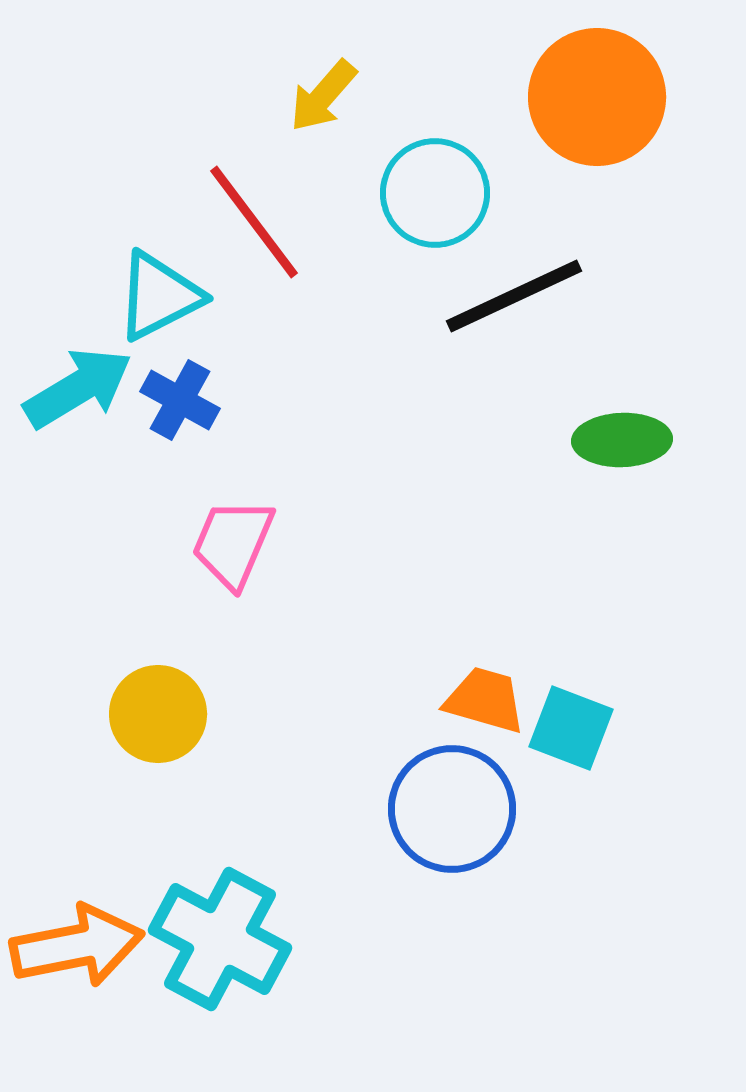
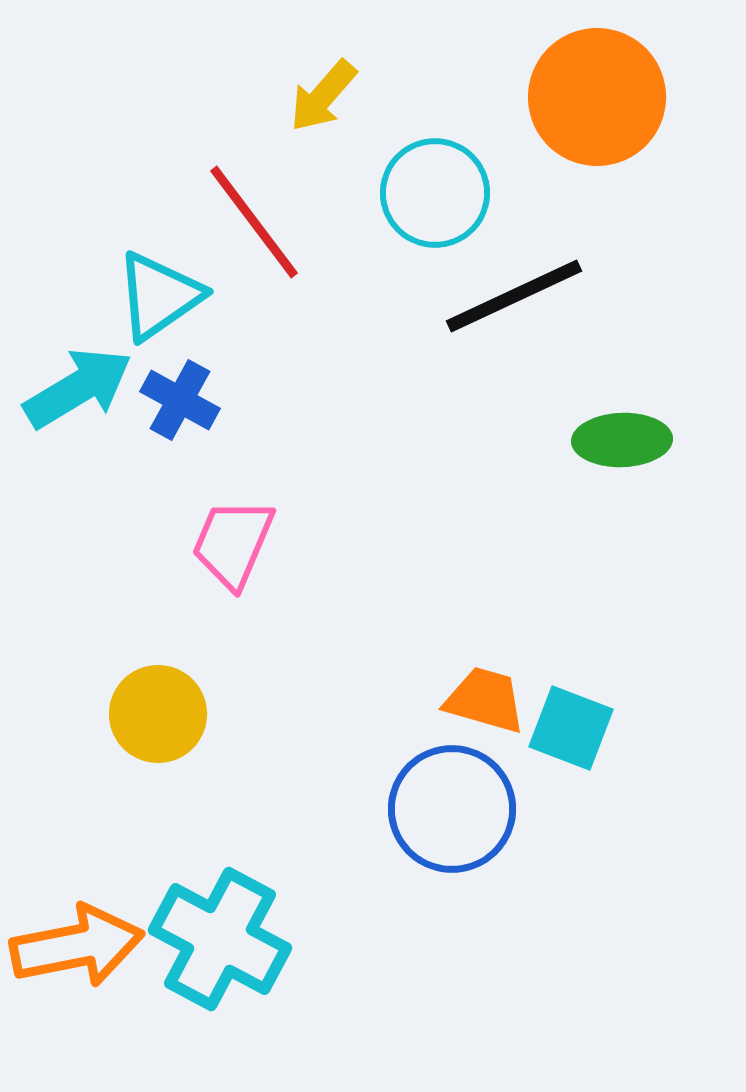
cyan triangle: rotated 8 degrees counterclockwise
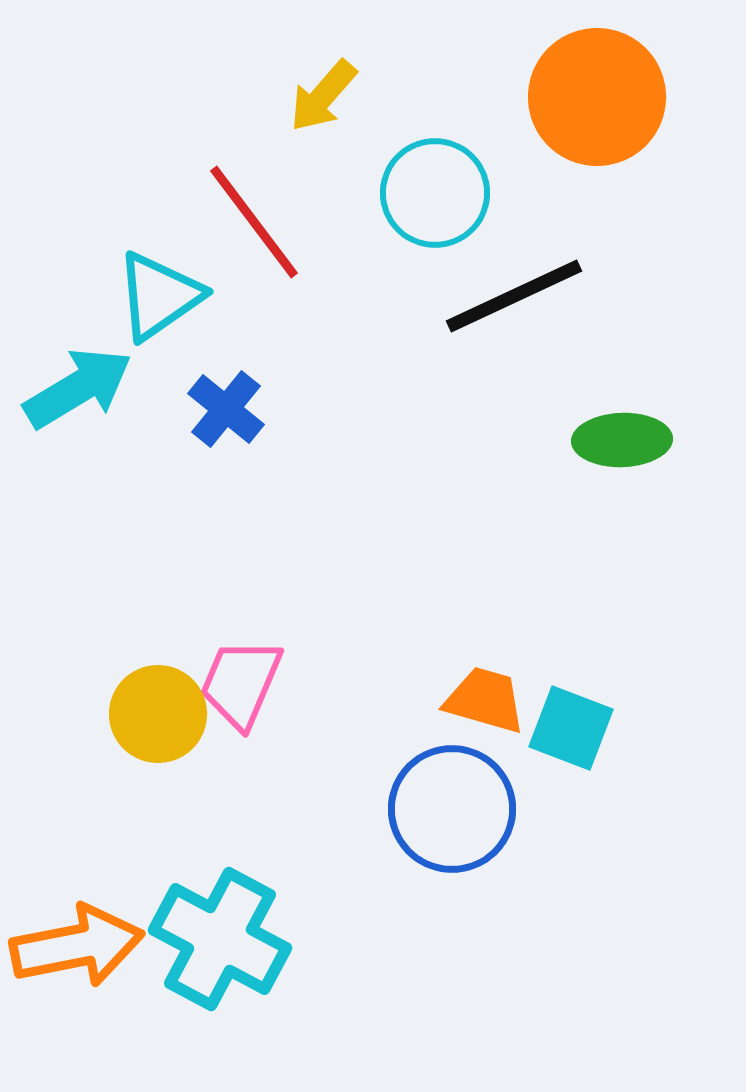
blue cross: moved 46 px right, 9 px down; rotated 10 degrees clockwise
pink trapezoid: moved 8 px right, 140 px down
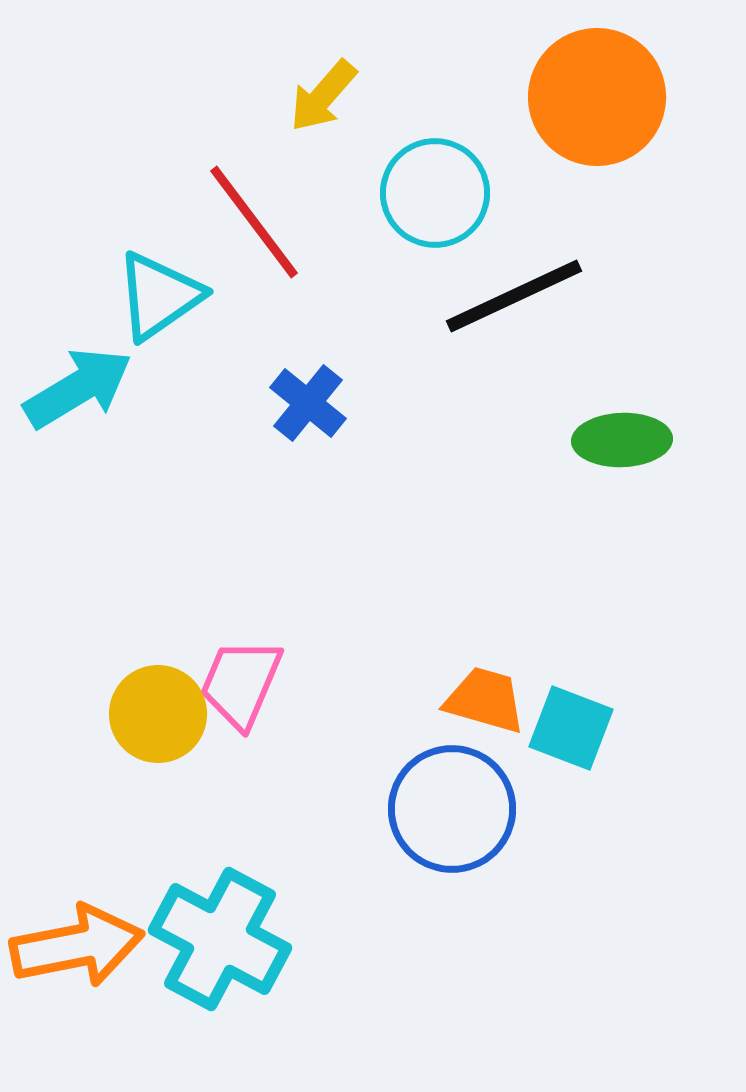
blue cross: moved 82 px right, 6 px up
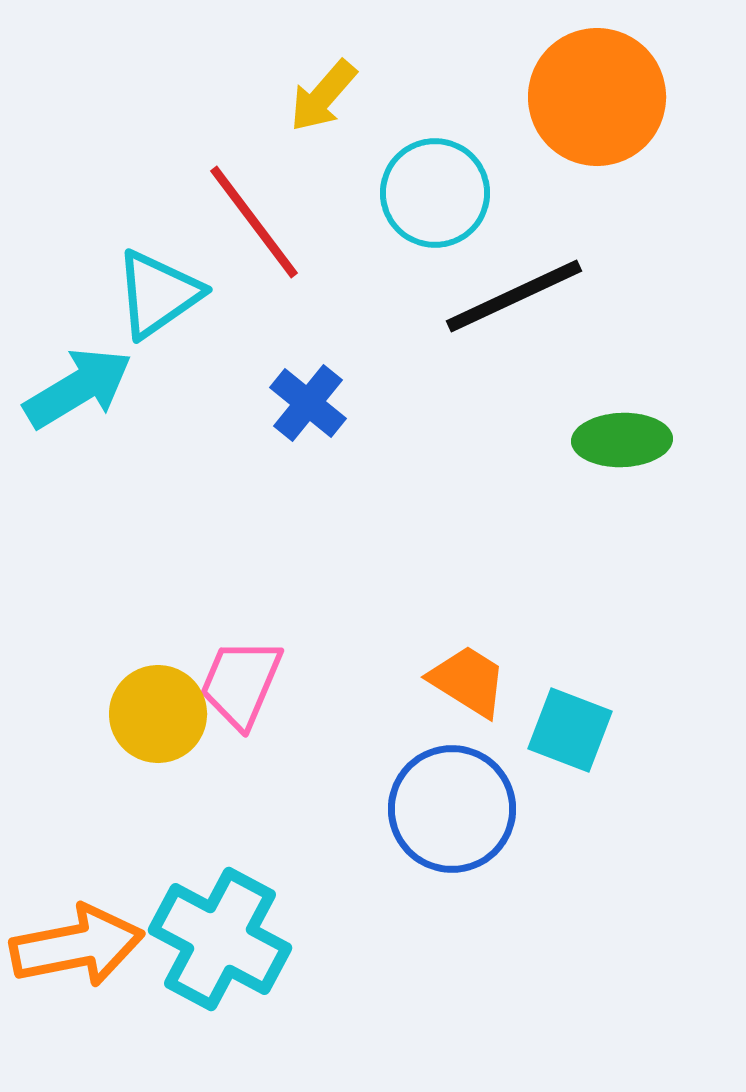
cyan triangle: moved 1 px left, 2 px up
orange trapezoid: moved 17 px left, 19 px up; rotated 16 degrees clockwise
cyan square: moved 1 px left, 2 px down
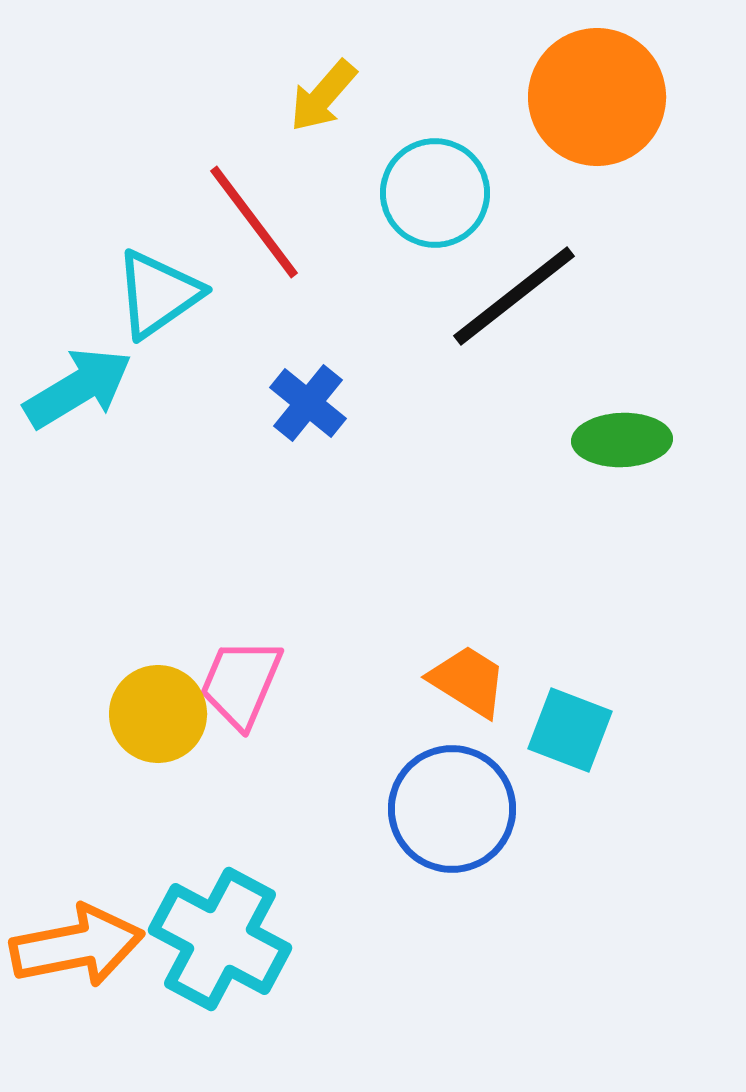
black line: rotated 13 degrees counterclockwise
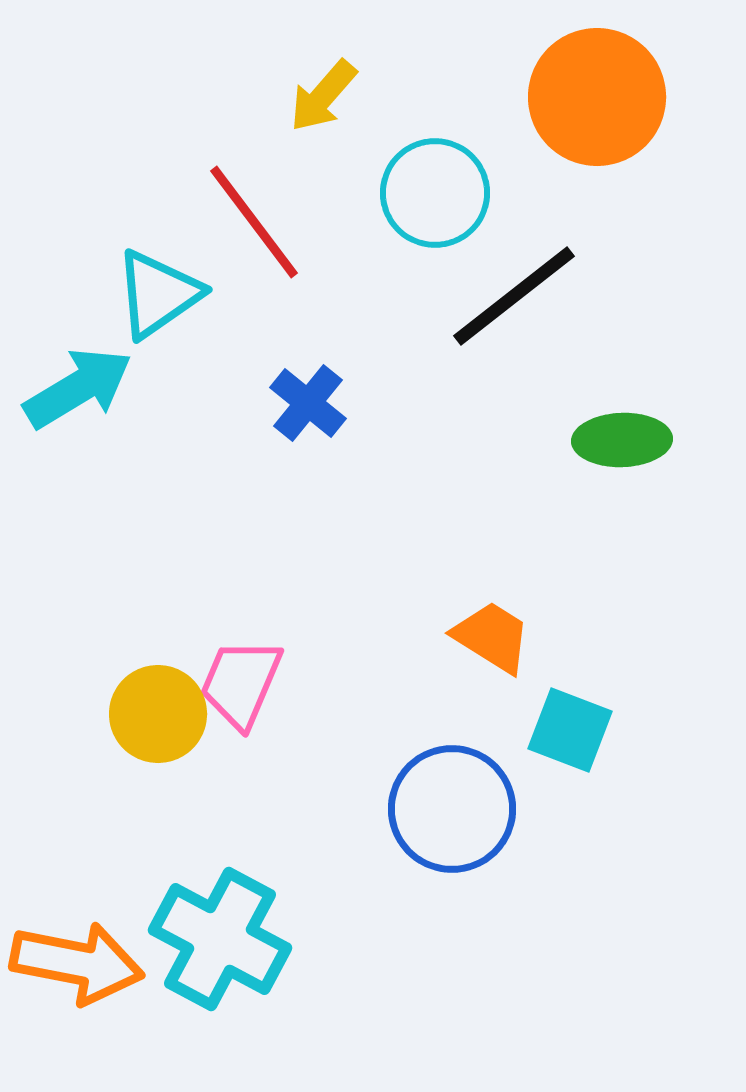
orange trapezoid: moved 24 px right, 44 px up
orange arrow: moved 17 px down; rotated 22 degrees clockwise
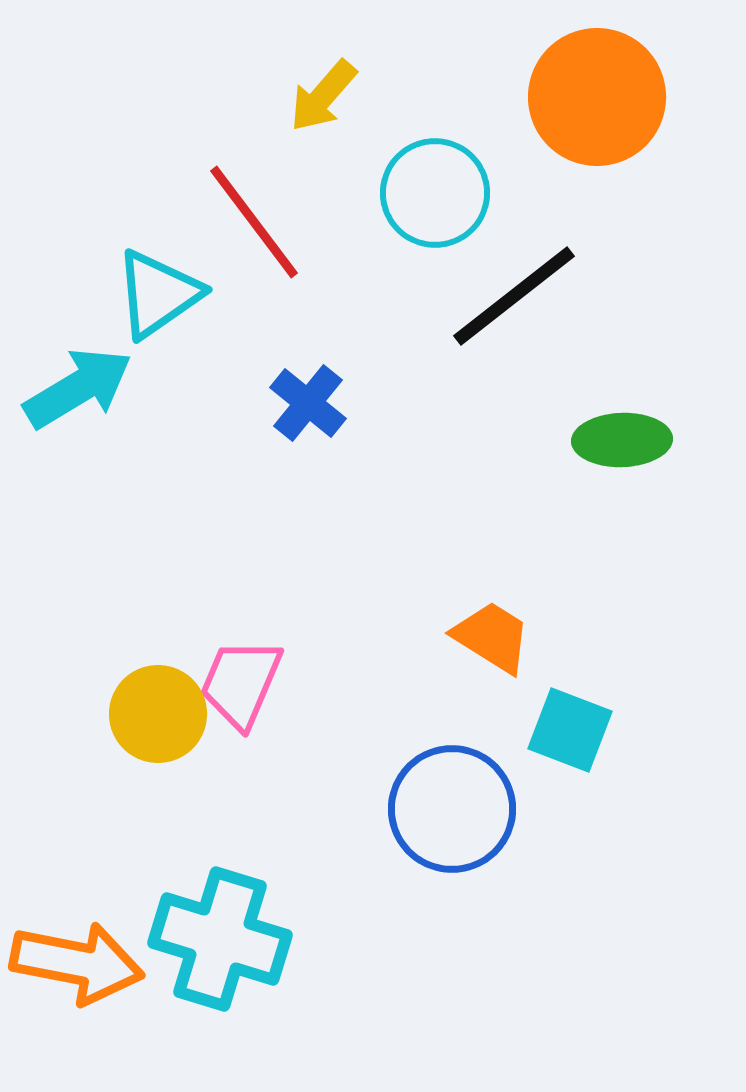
cyan cross: rotated 11 degrees counterclockwise
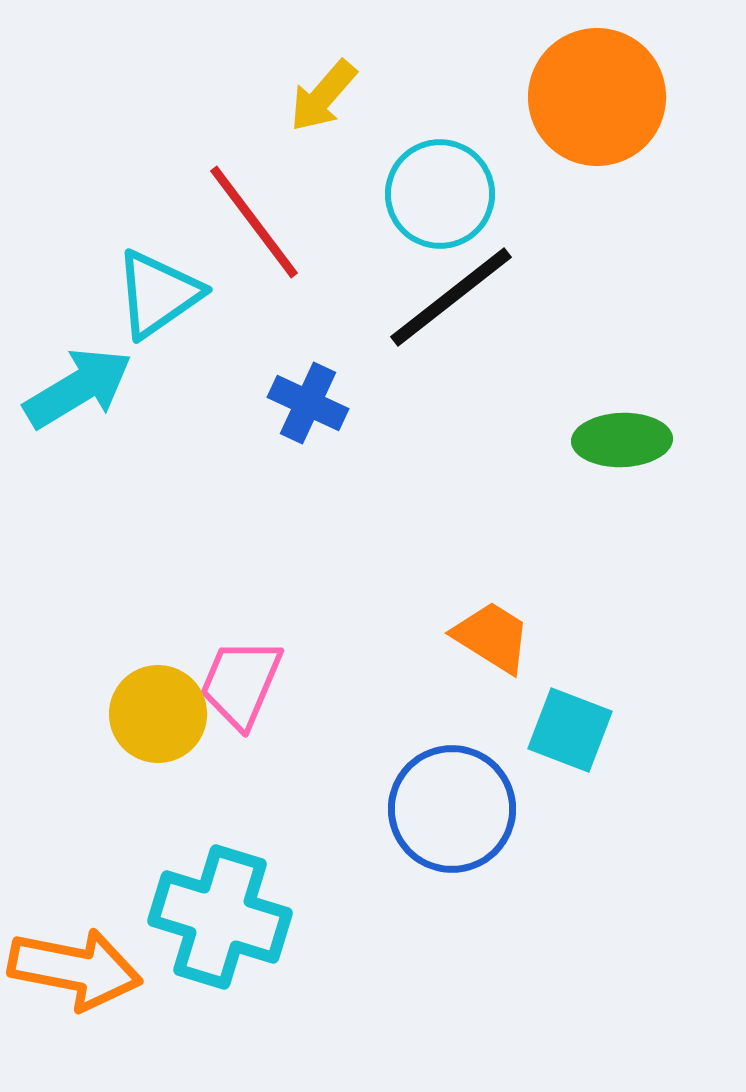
cyan circle: moved 5 px right, 1 px down
black line: moved 63 px left, 1 px down
blue cross: rotated 14 degrees counterclockwise
cyan cross: moved 22 px up
orange arrow: moved 2 px left, 6 px down
